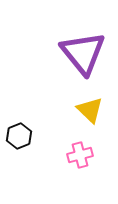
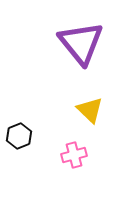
purple triangle: moved 2 px left, 10 px up
pink cross: moved 6 px left
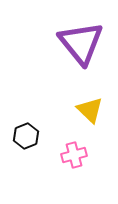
black hexagon: moved 7 px right
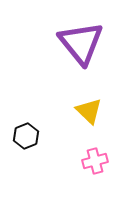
yellow triangle: moved 1 px left, 1 px down
pink cross: moved 21 px right, 6 px down
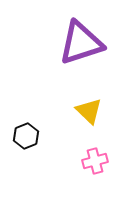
purple triangle: rotated 51 degrees clockwise
